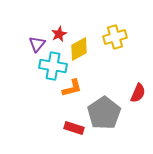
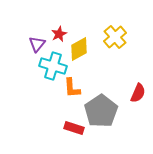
yellow cross: rotated 25 degrees counterclockwise
cyan cross: rotated 8 degrees clockwise
orange L-shape: rotated 100 degrees clockwise
gray pentagon: moved 3 px left, 2 px up
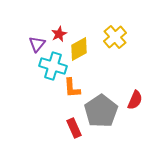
red semicircle: moved 3 px left, 7 px down
red rectangle: rotated 48 degrees clockwise
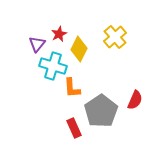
yellow diamond: rotated 35 degrees counterclockwise
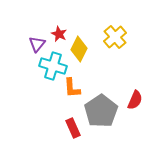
red star: rotated 21 degrees counterclockwise
red rectangle: moved 1 px left
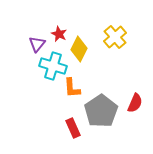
red semicircle: moved 3 px down
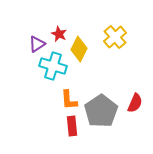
purple triangle: rotated 18 degrees clockwise
orange L-shape: moved 3 px left, 12 px down
red rectangle: moved 1 px left, 2 px up; rotated 18 degrees clockwise
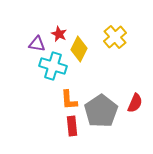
purple triangle: rotated 42 degrees clockwise
